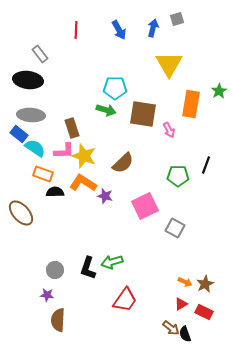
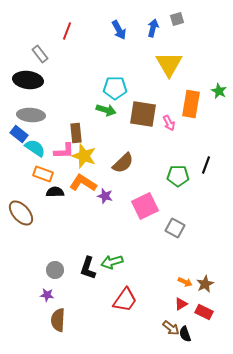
red line at (76, 30): moved 9 px left, 1 px down; rotated 18 degrees clockwise
green star at (219, 91): rotated 14 degrees counterclockwise
brown rectangle at (72, 128): moved 4 px right, 5 px down; rotated 12 degrees clockwise
pink arrow at (169, 130): moved 7 px up
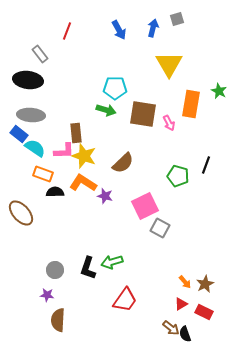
green pentagon at (178, 176): rotated 15 degrees clockwise
gray square at (175, 228): moved 15 px left
orange arrow at (185, 282): rotated 24 degrees clockwise
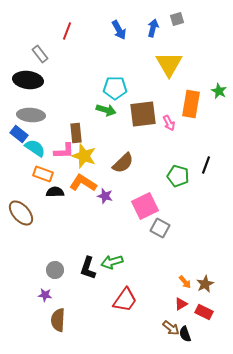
brown square at (143, 114): rotated 16 degrees counterclockwise
purple star at (47, 295): moved 2 px left
